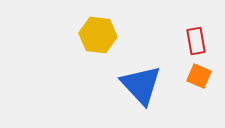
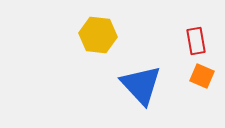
orange square: moved 3 px right
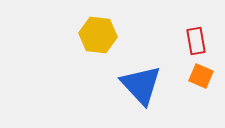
orange square: moved 1 px left
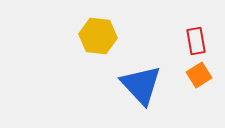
yellow hexagon: moved 1 px down
orange square: moved 2 px left, 1 px up; rotated 35 degrees clockwise
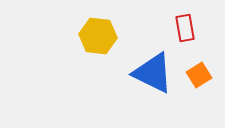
red rectangle: moved 11 px left, 13 px up
blue triangle: moved 12 px right, 12 px up; rotated 21 degrees counterclockwise
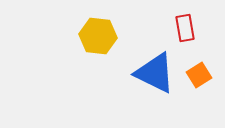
blue triangle: moved 2 px right
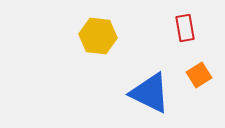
blue triangle: moved 5 px left, 20 px down
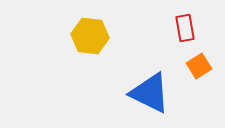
yellow hexagon: moved 8 px left
orange square: moved 9 px up
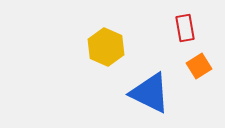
yellow hexagon: moved 16 px right, 11 px down; rotated 18 degrees clockwise
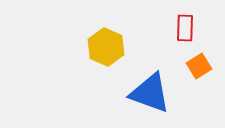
red rectangle: rotated 12 degrees clockwise
blue triangle: rotated 6 degrees counterclockwise
